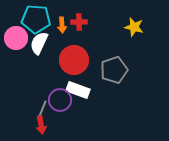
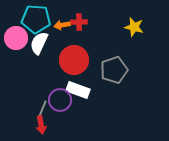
orange arrow: rotated 84 degrees clockwise
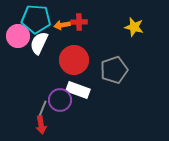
pink circle: moved 2 px right, 2 px up
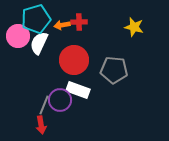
cyan pentagon: rotated 20 degrees counterclockwise
gray pentagon: rotated 24 degrees clockwise
gray line: moved 2 px right, 5 px up
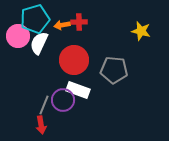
cyan pentagon: moved 1 px left
yellow star: moved 7 px right, 4 px down
purple circle: moved 3 px right
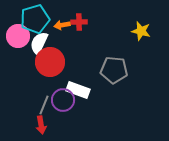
red circle: moved 24 px left, 2 px down
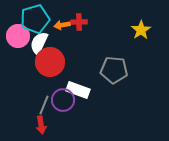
yellow star: moved 1 px up; rotated 24 degrees clockwise
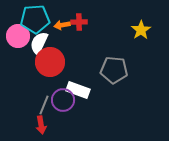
cyan pentagon: rotated 12 degrees clockwise
